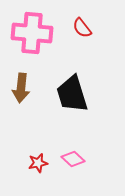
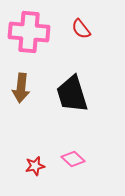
red semicircle: moved 1 px left, 1 px down
pink cross: moved 3 px left, 1 px up
red star: moved 3 px left, 3 px down
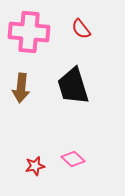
black trapezoid: moved 1 px right, 8 px up
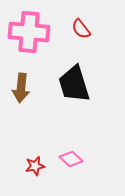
black trapezoid: moved 1 px right, 2 px up
pink diamond: moved 2 px left
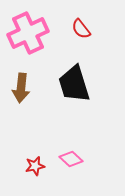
pink cross: moved 1 px left, 1 px down; rotated 30 degrees counterclockwise
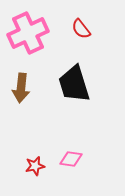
pink diamond: rotated 35 degrees counterclockwise
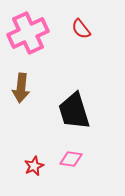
black trapezoid: moved 27 px down
red star: moved 1 px left; rotated 12 degrees counterclockwise
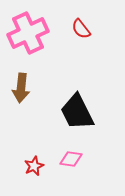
black trapezoid: moved 3 px right, 1 px down; rotated 9 degrees counterclockwise
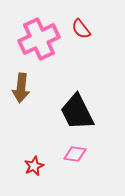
pink cross: moved 11 px right, 6 px down
pink diamond: moved 4 px right, 5 px up
